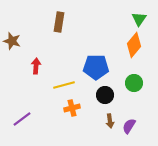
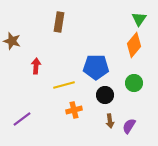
orange cross: moved 2 px right, 2 px down
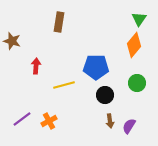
green circle: moved 3 px right
orange cross: moved 25 px left, 11 px down; rotated 14 degrees counterclockwise
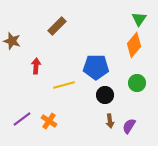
brown rectangle: moved 2 px left, 4 px down; rotated 36 degrees clockwise
orange cross: rotated 28 degrees counterclockwise
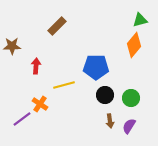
green triangle: moved 1 px right, 1 px down; rotated 42 degrees clockwise
brown star: moved 5 px down; rotated 18 degrees counterclockwise
green circle: moved 6 px left, 15 px down
orange cross: moved 9 px left, 17 px up
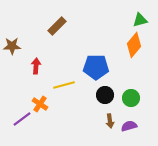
purple semicircle: rotated 42 degrees clockwise
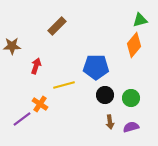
red arrow: rotated 14 degrees clockwise
brown arrow: moved 1 px down
purple semicircle: moved 2 px right, 1 px down
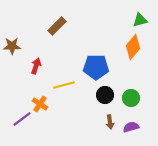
orange diamond: moved 1 px left, 2 px down
